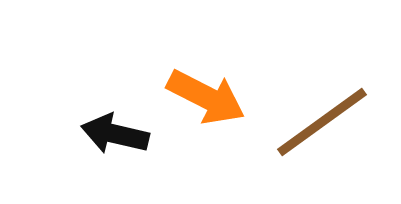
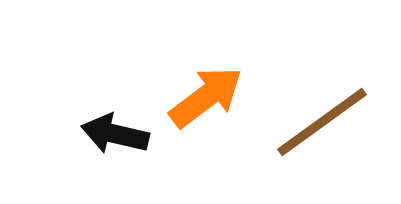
orange arrow: rotated 64 degrees counterclockwise
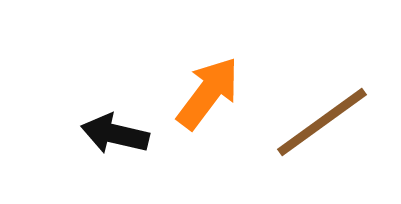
orange arrow: moved 2 px right, 4 px up; rotated 16 degrees counterclockwise
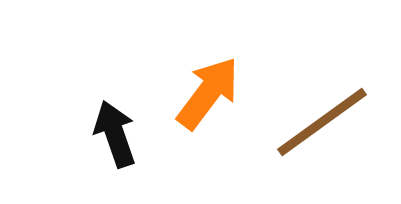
black arrow: rotated 58 degrees clockwise
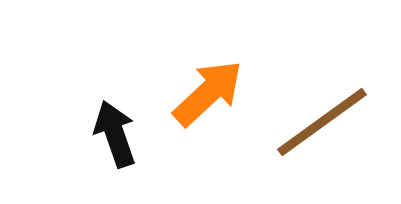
orange arrow: rotated 10 degrees clockwise
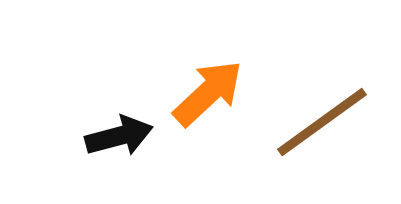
black arrow: moved 4 px right, 2 px down; rotated 94 degrees clockwise
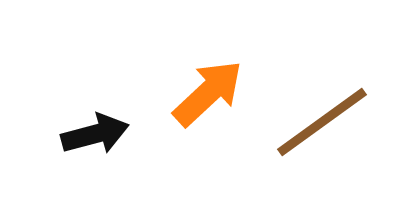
black arrow: moved 24 px left, 2 px up
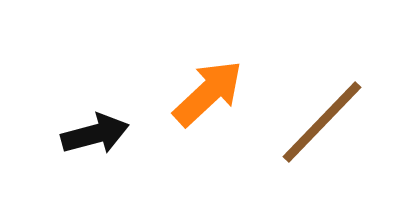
brown line: rotated 10 degrees counterclockwise
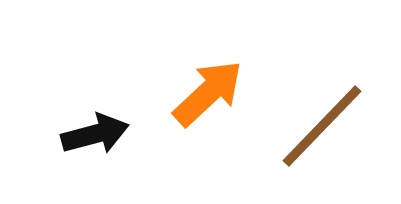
brown line: moved 4 px down
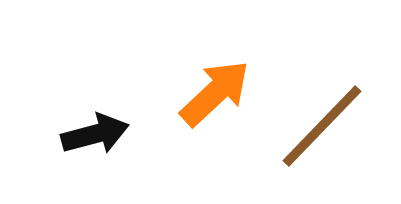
orange arrow: moved 7 px right
